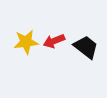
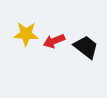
yellow star: moved 8 px up; rotated 10 degrees clockwise
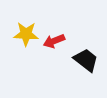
black trapezoid: moved 13 px down
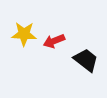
yellow star: moved 2 px left
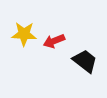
black trapezoid: moved 1 px left, 1 px down
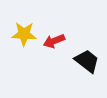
black trapezoid: moved 2 px right
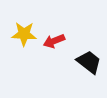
black trapezoid: moved 2 px right, 1 px down
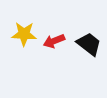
black trapezoid: moved 18 px up
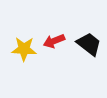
yellow star: moved 15 px down
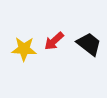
red arrow: rotated 20 degrees counterclockwise
